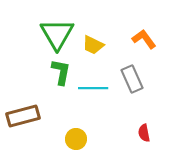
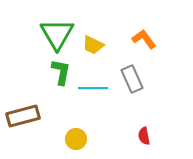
red semicircle: moved 3 px down
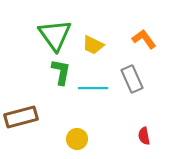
green triangle: moved 2 px left, 1 px down; rotated 6 degrees counterclockwise
brown rectangle: moved 2 px left, 1 px down
yellow circle: moved 1 px right
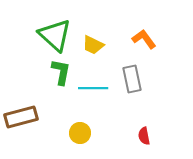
green triangle: rotated 12 degrees counterclockwise
gray rectangle: rotated 12 degrees clockwise
yellow circle: moved 3 px right, 6 px up
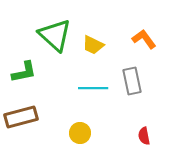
green L-shape: moved 37 px left; rotated 68 degrees clockwise
gray rectangle: moved 2 px down
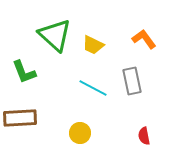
green L-shape: rotated 80 degrees clockwise
cyan line: rotated 28 degrees clockwise
brown rectangle: moved 1 px left, 1 px down; rotated 12 degrees clockwise
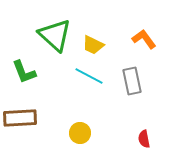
cyan line: moved 4 px left, 12 px up
red semicircle: moved 3 px down
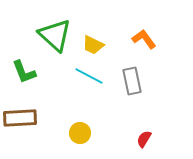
red semicircle: rotated 42 degrees clockwise
